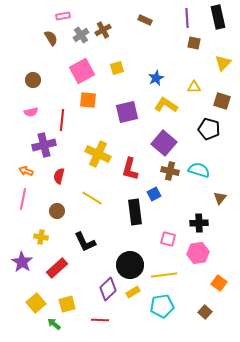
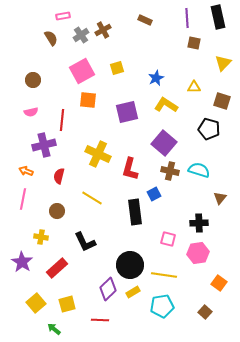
yellow line at (164, 275): rotated 15 degrees clockwise
green arrow at (54, 324): moved 5 px down
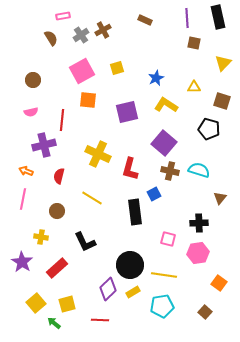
green arrow at (54, 329): moved 6 px up
